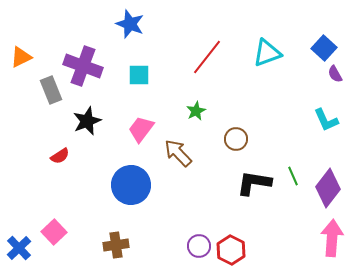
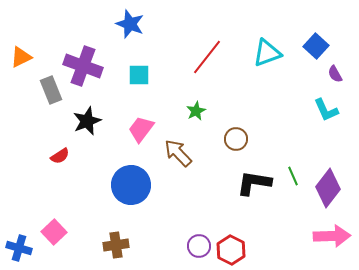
blue square: moved 8 px left, 2 px up
cyan L-shape: moved 10 px up
pink arrow: moved 2 px up; rotated 84 degrees clockwise
blue cross: rotated 30 degrees counterclockwise
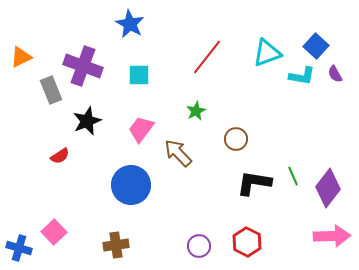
blue star: rotated 8 degrees clockwise
cyan L-shape: moved 24 px left, 34 px up; rotated 56 degrees counterclockwise
red hexagon: moved 16 px right, 8 px up
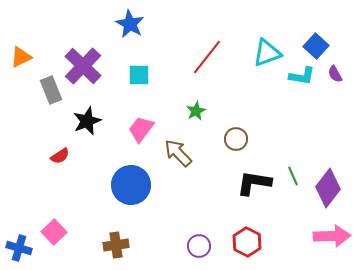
purple cross: rotated 24 degrees clockwise
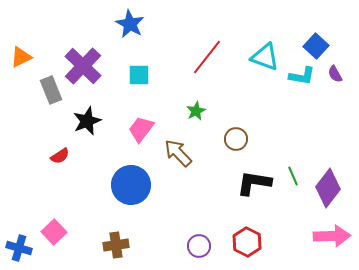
cyan triangle: moved 2 px left, 4 px down; rotated 40 degrees clockwise
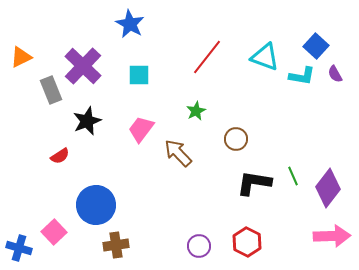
blue circle: moved 35 px left, 20 px down
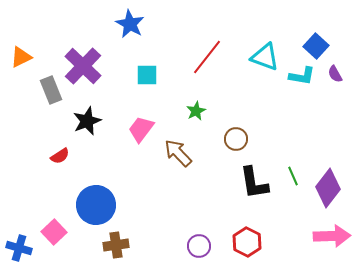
cyan square: moved 8 px right
black L-shape: rotated 108 degrees counterclockwise
